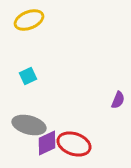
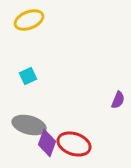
purple diamond: rotated 44 degrees counterclockwise
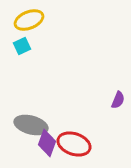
cyan square: moved 6 px left, 30 px up
gray ellipse: moved 2 px right
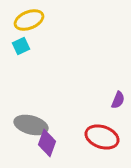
cyan square: moved 1 px left
red ellipse: moved 28 px right, 7 px up
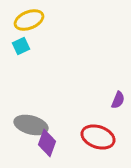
red ellipse: moved 4 px left
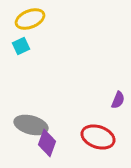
yellow ellipse: moved 1 px right, 1 px up
